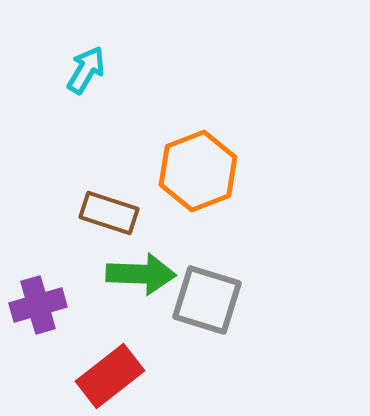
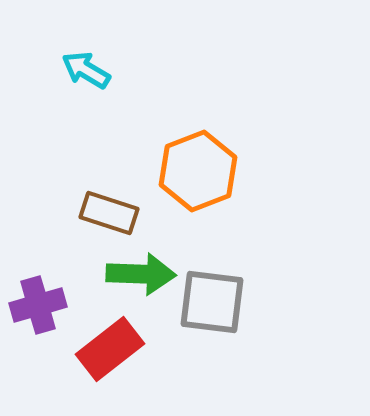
cyan arrow: rotated 90 degrees counterclockwise
gray square: moved 5 px right, 2 px down; rotated 10 degrees counterclockwise
red rectangle: moved 27 px up
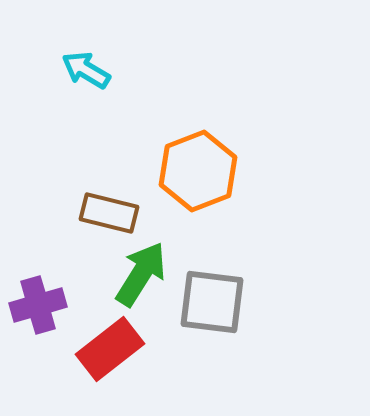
brown rectangle: rotated 4 degrees counterclockwise
green arrow: rotated 60 degrees counterclockwise
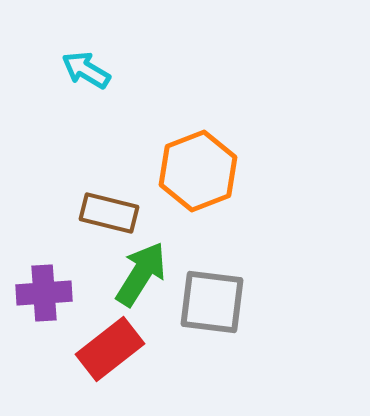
purple cross: moved 6 px right, 12 px up; rotated 12 degrees clockwise
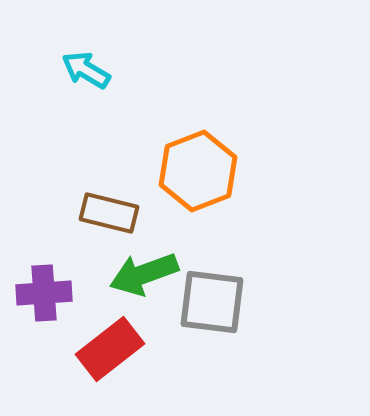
green arrow: moved 3 px right; rotated 142 degrees counterclockwise
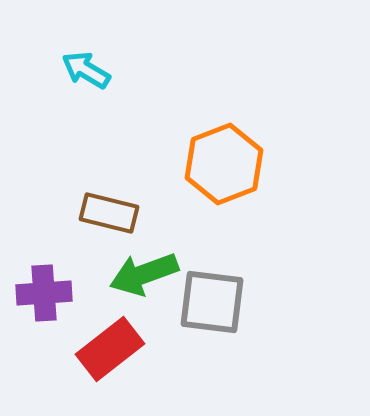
orange hexagon: moved 26 px right, 7 px up
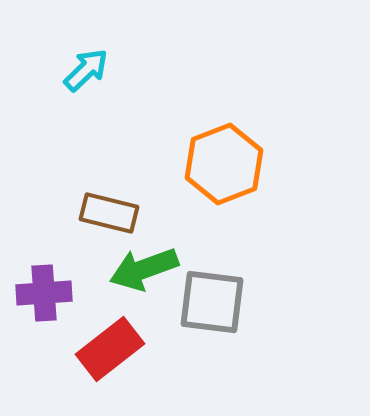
cyan arrow: rotated 105 degrees clockwise
green arrow: moved 5 px up
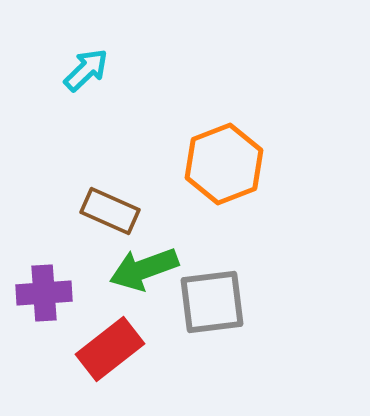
brown rectangle: moved 1 px right, 2 px up; rotated 10 degrees clockwise
gray square: rotated 14 degrees counterclockwise
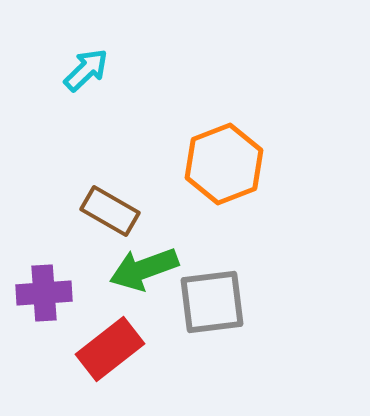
brown rectangle: rotated 6 degrees clockwise
